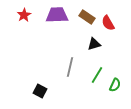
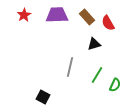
brown rectangle: rotated 14 degrees clockwise
black square: moved 3 px right, 6 px down
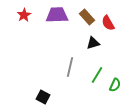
black triangle: moved 1 px left, 1 px up
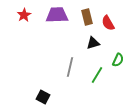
brown rectangle: rotated 28 degrees clockwise
green semicircle: moved 3 px right, 25 px up
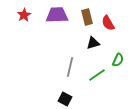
green line: rotated 24 degrees clockwise
black square: moved 22 px right, 2 px down
